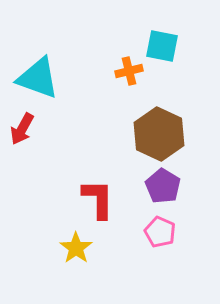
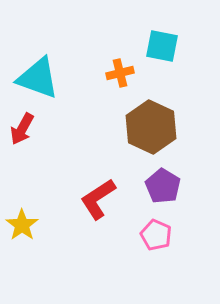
orange cross: moved 9 px left, 2 px down
brown hexagon: moved 8 px left, 7 px up
red L-shape: rotated 123 degrees counterclockwise
pink pentagon: moved 4 px left, 3 px down
yellow star: moved 54 px left, 23 px up
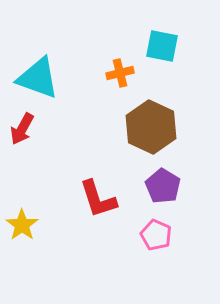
red L-shape: rotated 75 degrees counterclockwise
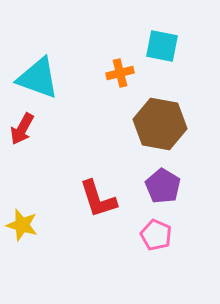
brown hexagon: moved 9 px right, 3 px up; rotated 15 degrees counterclockwise
yellow star: rotated 20 degrees counterclockwise
